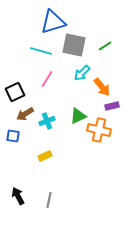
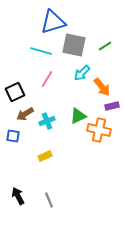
gray line: rotated 35 degrees counterclockwise
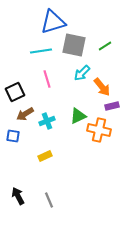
cyan line: rotated 25 degrees counterclockwise
pink line: rotated 48 degrees counterclockwise
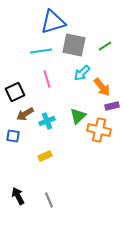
green triangle: rotated 18 degrees counterclockwise
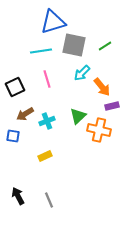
black square: moved 5 px up
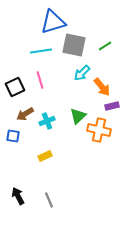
pink line: moved 7 px left, 1 px down
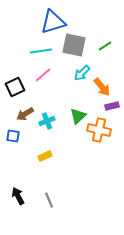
pink line: moved 3 px right, 5 px up; rotated 66 degrees clockwise
